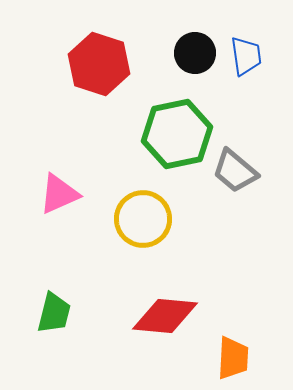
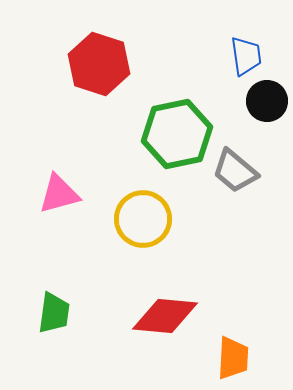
black circle: moved 72 px right, 48 px down
pink triangle: rotated 9 degrees clockwise
green trapezoid: rotated 6 degrees counterclockwise
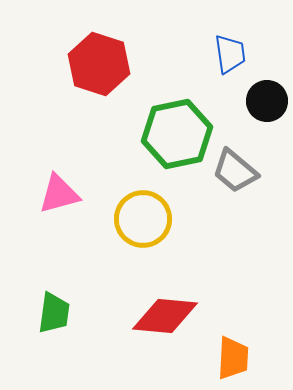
blue trapezoid: moved 16 px left, 2 px up
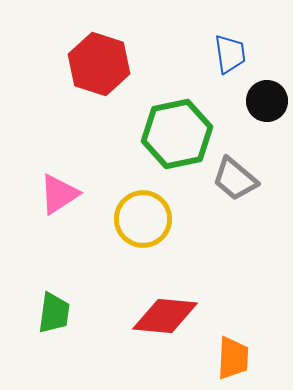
gray trapezoid: moved 8 px down
pink triangle: rotated 18 degrees counterclockwise
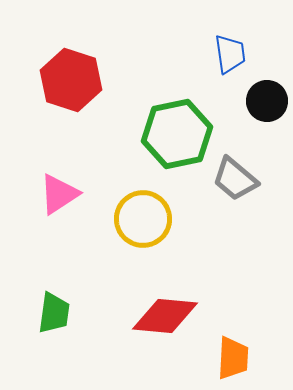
red hexagon: moved 28 px left, 16 px down
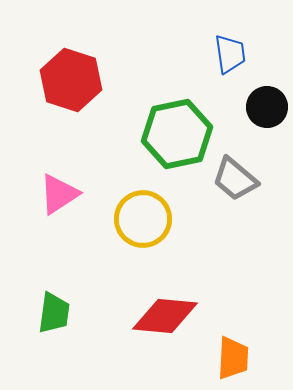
black circle: moved 6 px down
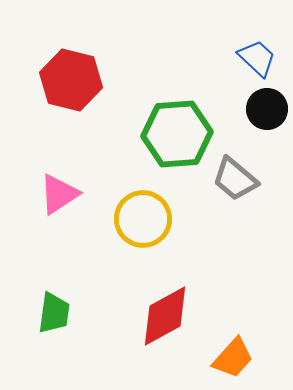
blue trapezoid: moved 27 px right, 4 px down; rotated 39 degrees counterclockwise
red hexagon: rotated 4 degrees counterclockwise
black circle: moved 2 px down
green hexagon: rotated 8 degrees clockwise
red diamond: rotated 34 degrees counterclockwise
orange trapezoid: rotated 39 degrees clockwise
